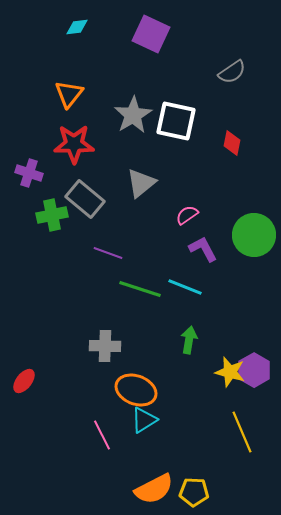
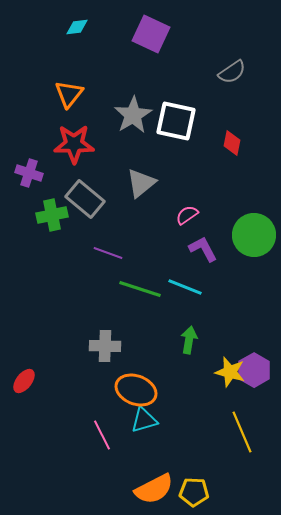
cyan triangle: rotated 16 degrees clockwise
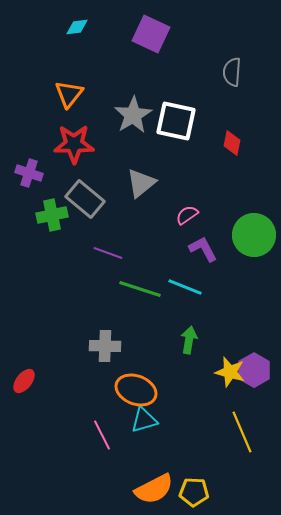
gray semicircle: rotated 128 degrees clockwise
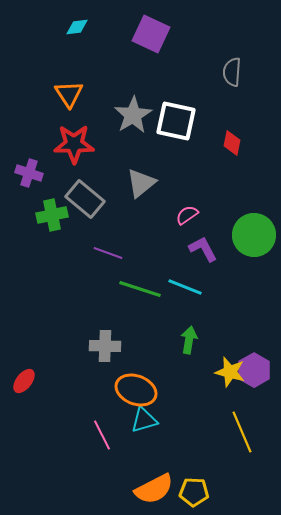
orange triangle: rotated 12 degrees counterclockwise
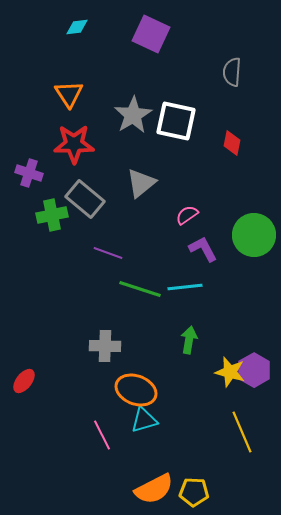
cyan line: rotated 28 degrees counterclockwise
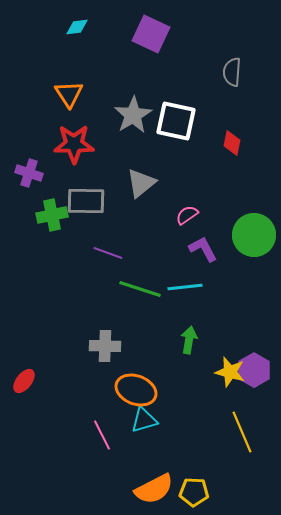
gray rectangle: moved 1 px right, 2 px down; rotated 39 degrees counterclockwise
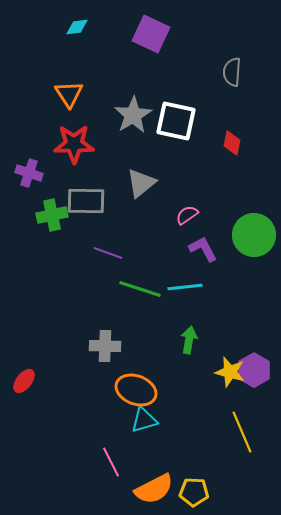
pink line: moved 9 px right, 27 px down
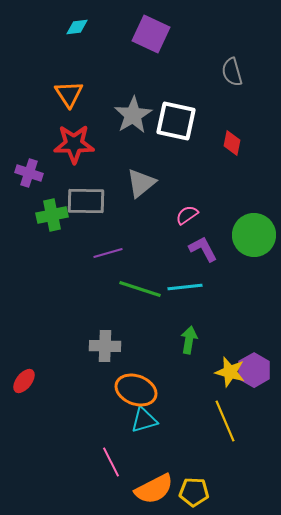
gray semicircle: rotated 20 degrees counterclockwise
purple line: rotated 36 degrees counterclockwise
yellow line: moved 17 px left, 11 px up
